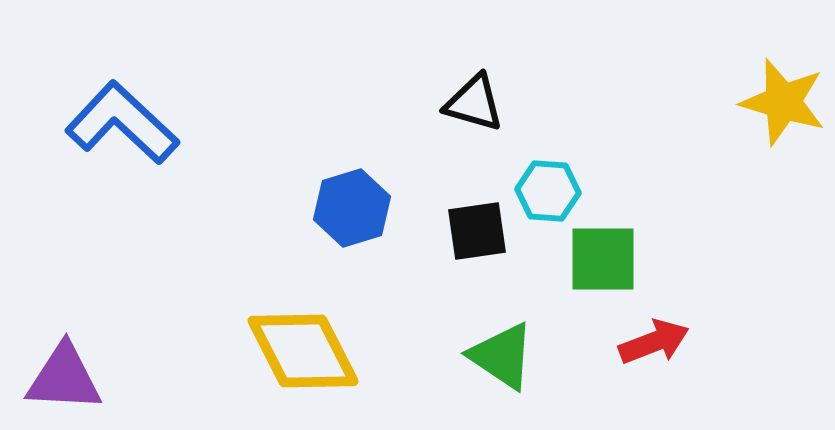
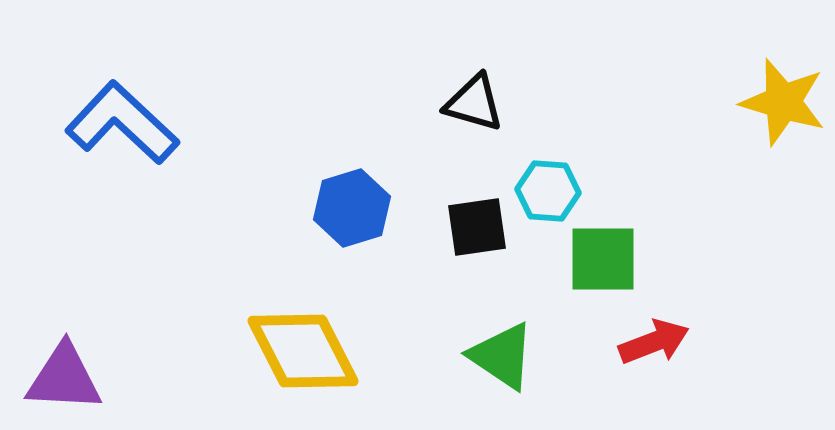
black square: moved 4 px up
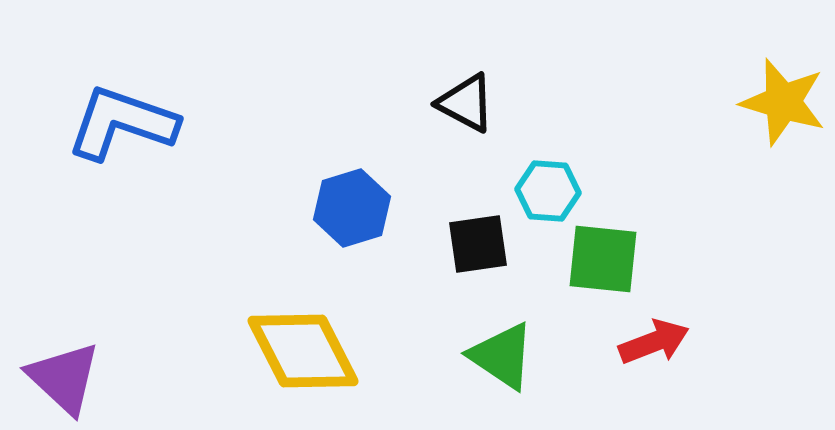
black triangle: moved 8 px left; rotated 12 degrees clockwise
blue L-shape: rotated 24 degrees counterclockwise
black square: moved 1 px right, 17 px down
green square: rotated 6 degrees clockwise
purple triangle: rotated 40 degrees clockwise
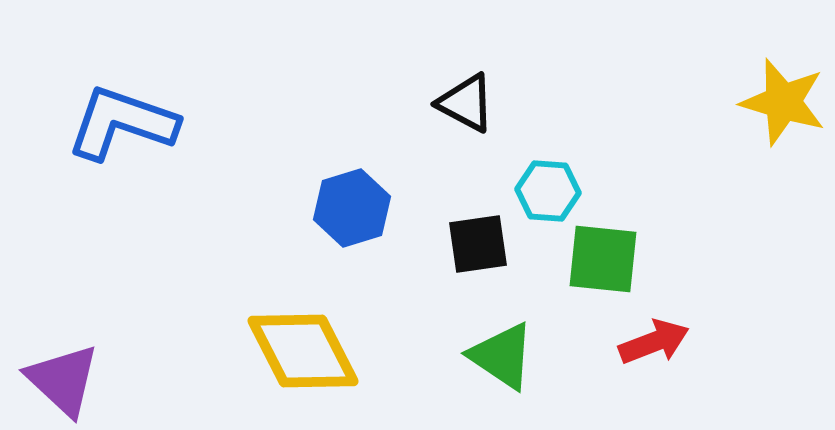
purple triangle: moved 1 px left, 2 px down
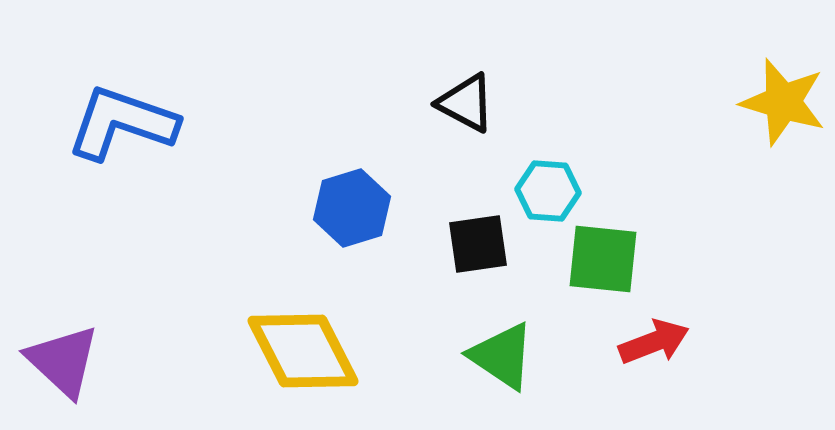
purple triangle: moved 19 px up
